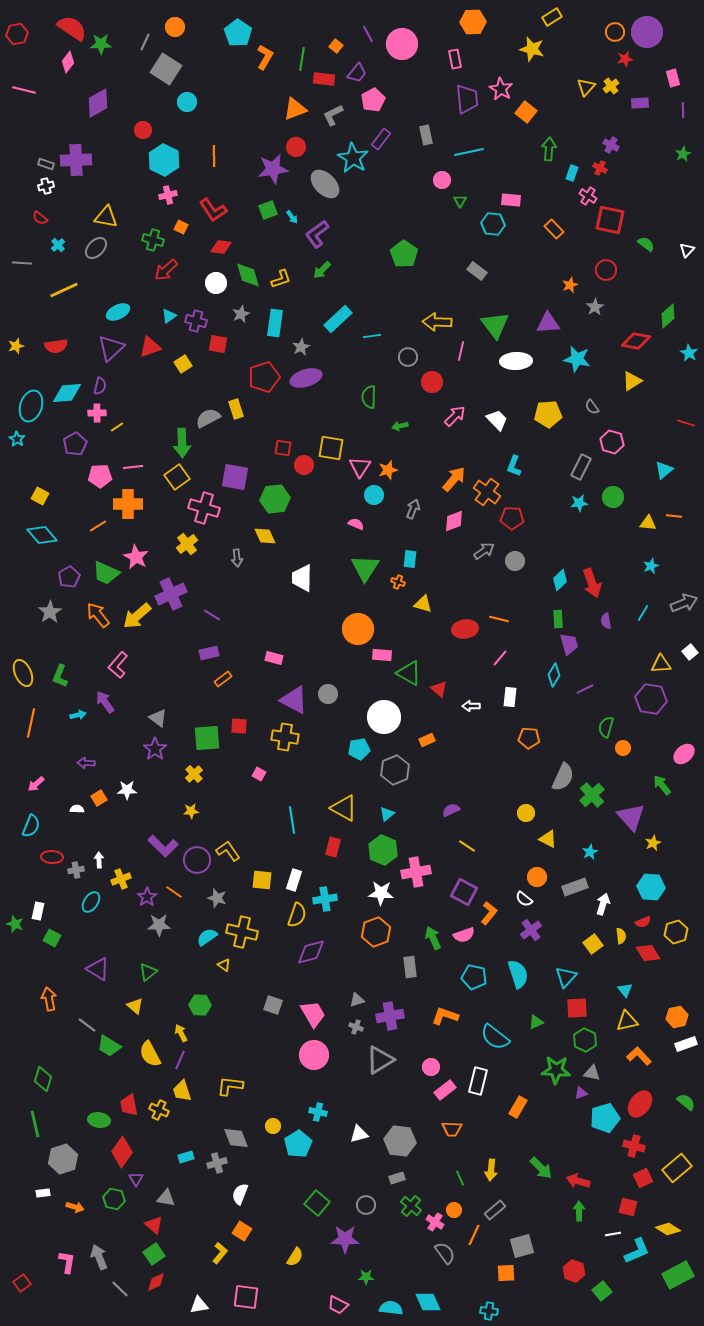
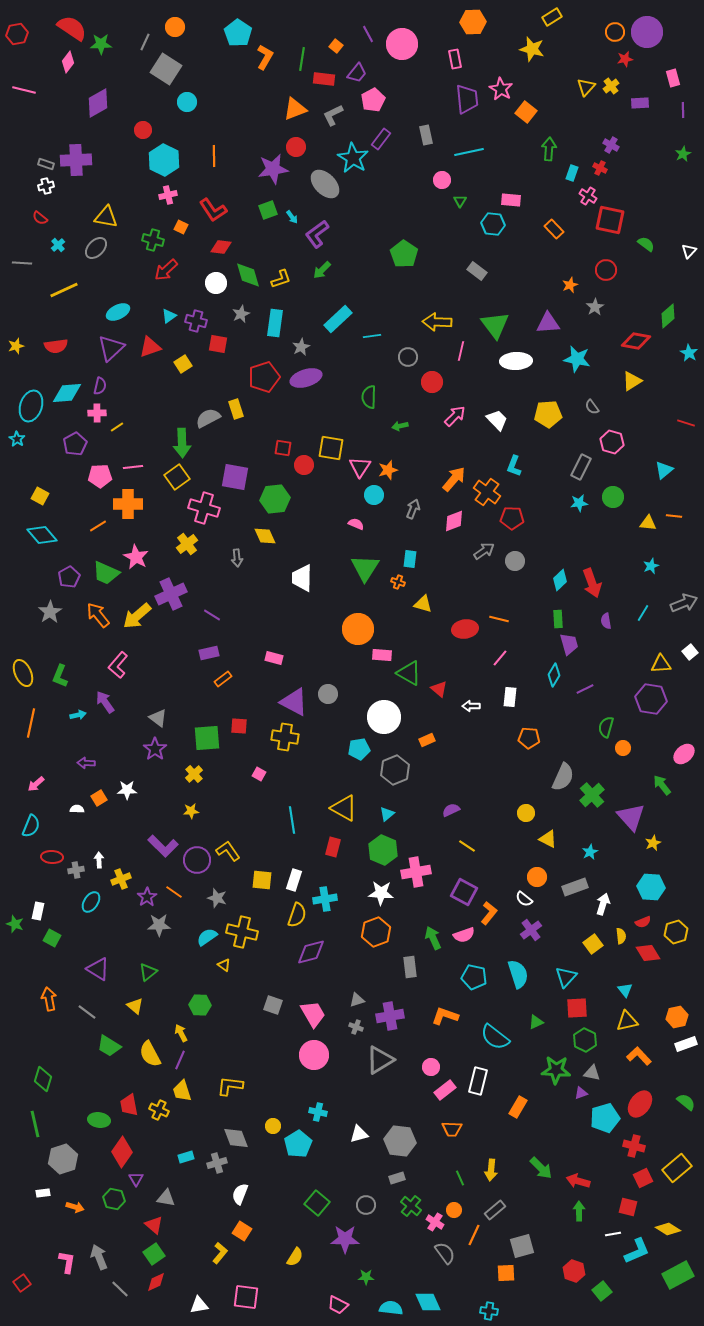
white triangle at (687, 250): moved 2 px right, 1 px down
purple triangle at (294, 700): moved 2 px down
gray line at (87, 1025): moved 13 px up
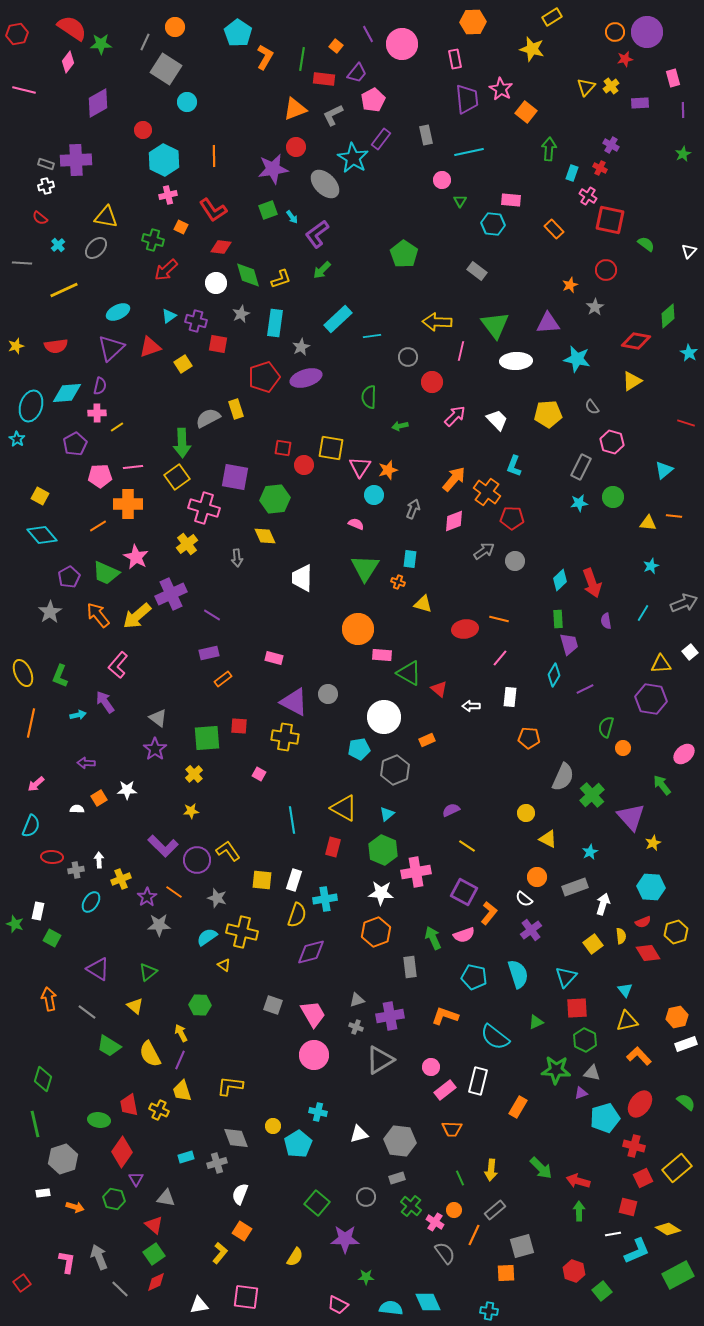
gray circle at (366, 1205): moved 8 px up
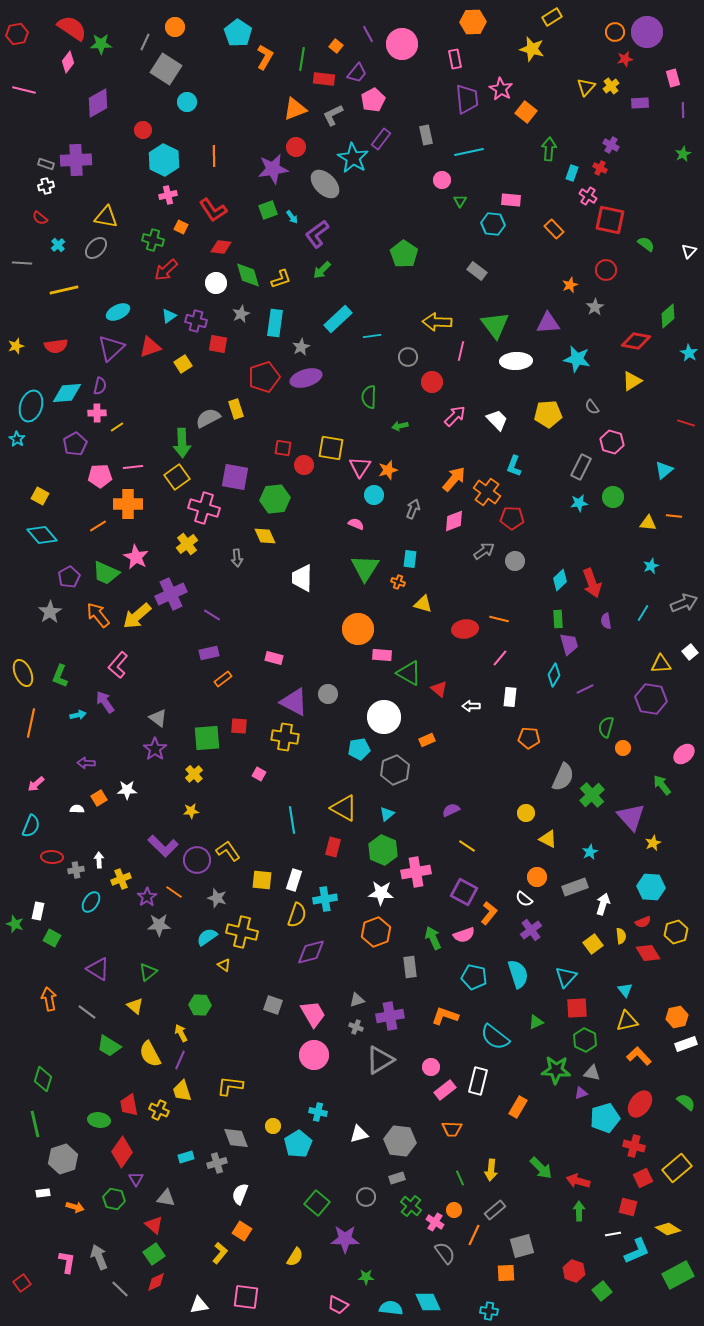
yellow line at (64, 290): rotated 12 degrees clockwise
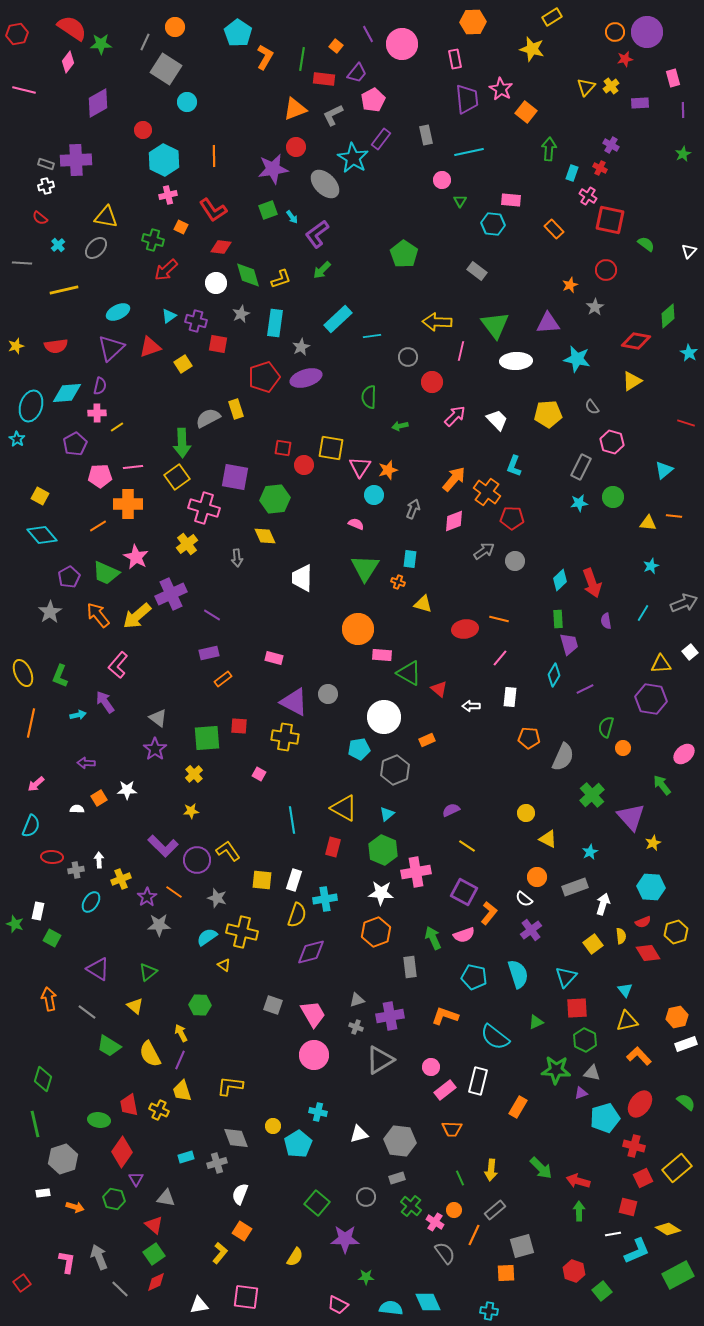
gray semicircle at (563, 777): moved 20 px up
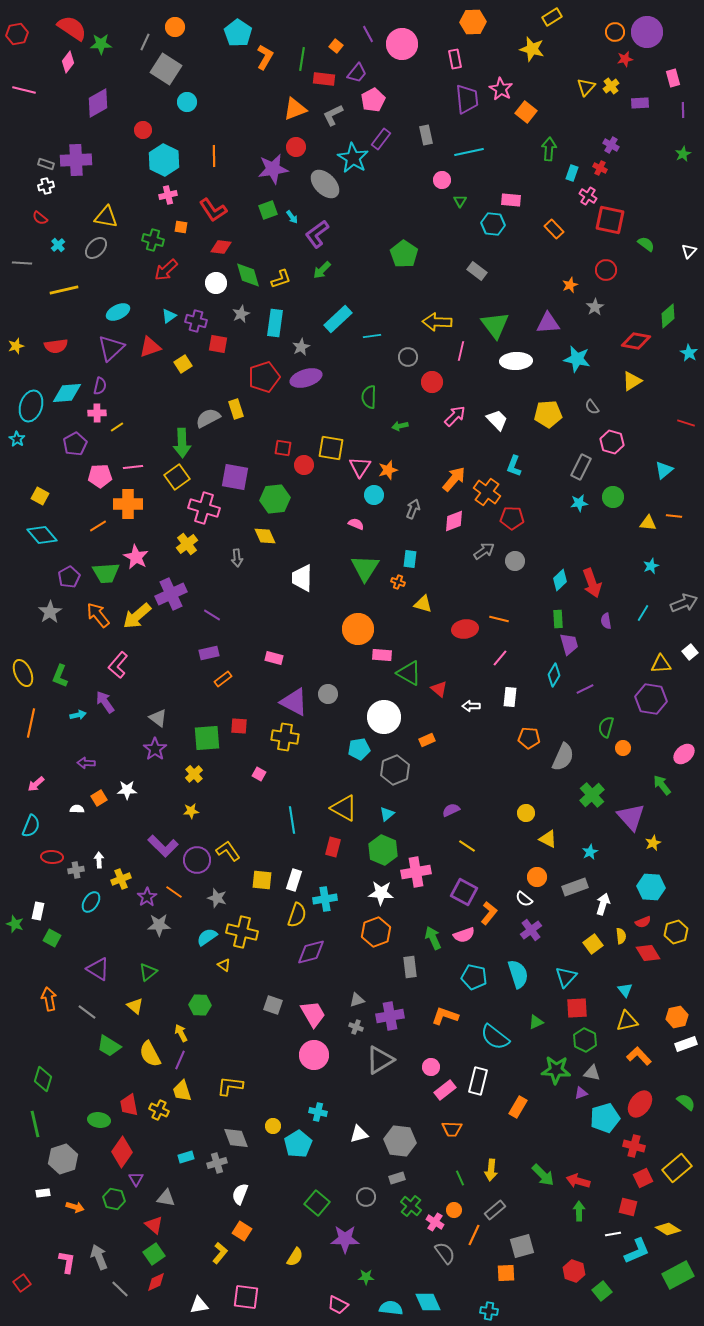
orange square at (181, 227): rotated 16 degrees counterclockwise
green trapezoid at (106, 573): rotated 28 degrees counterclockwise
green arrow at (541, 1168): moved 2 px right, 7 px down
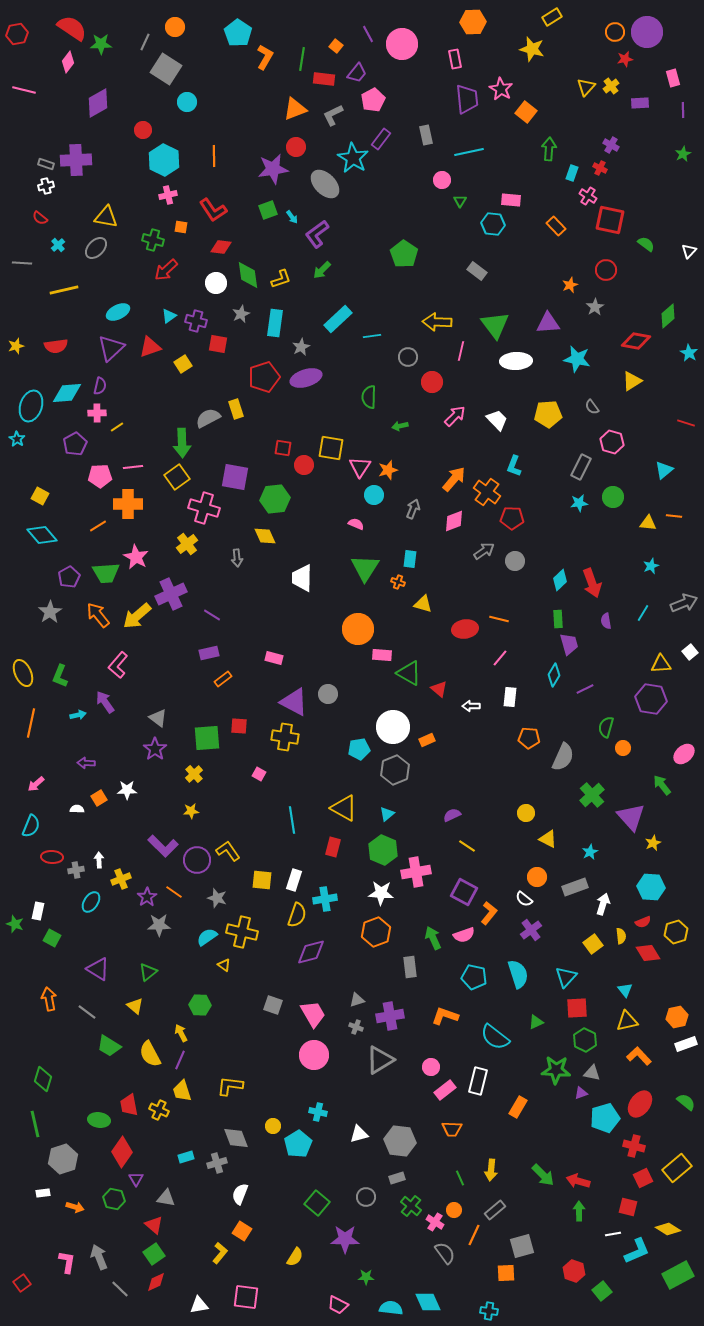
orange rectangle at (554, 229): moved 2 px right, 3 px up
green diamond at (248, 275): rotated 8 degrees clockwise
white circle at (384, 717): moved 9 px right, 10 px down
purple semicircle at (451, 810): moved 1 px right, 5 px down
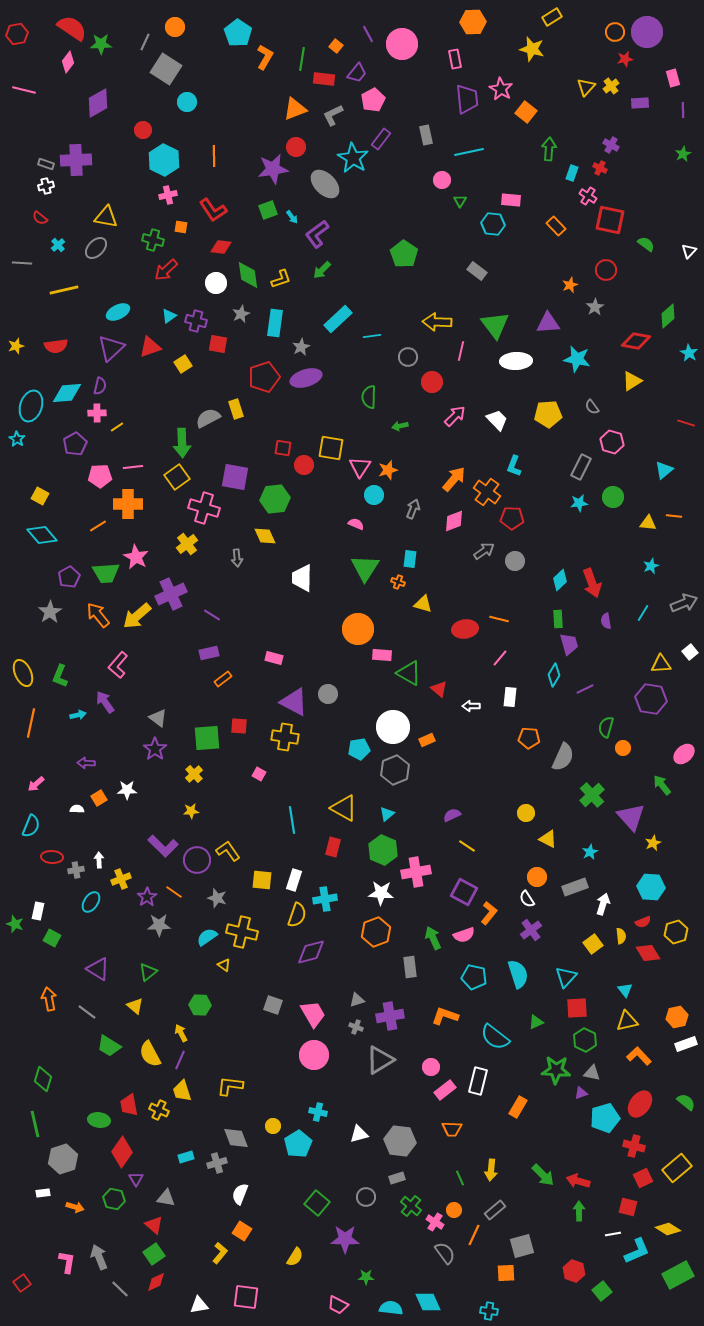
white semicircle at (524, 899): moved 3 px right; rotated 18 degrees clockwise
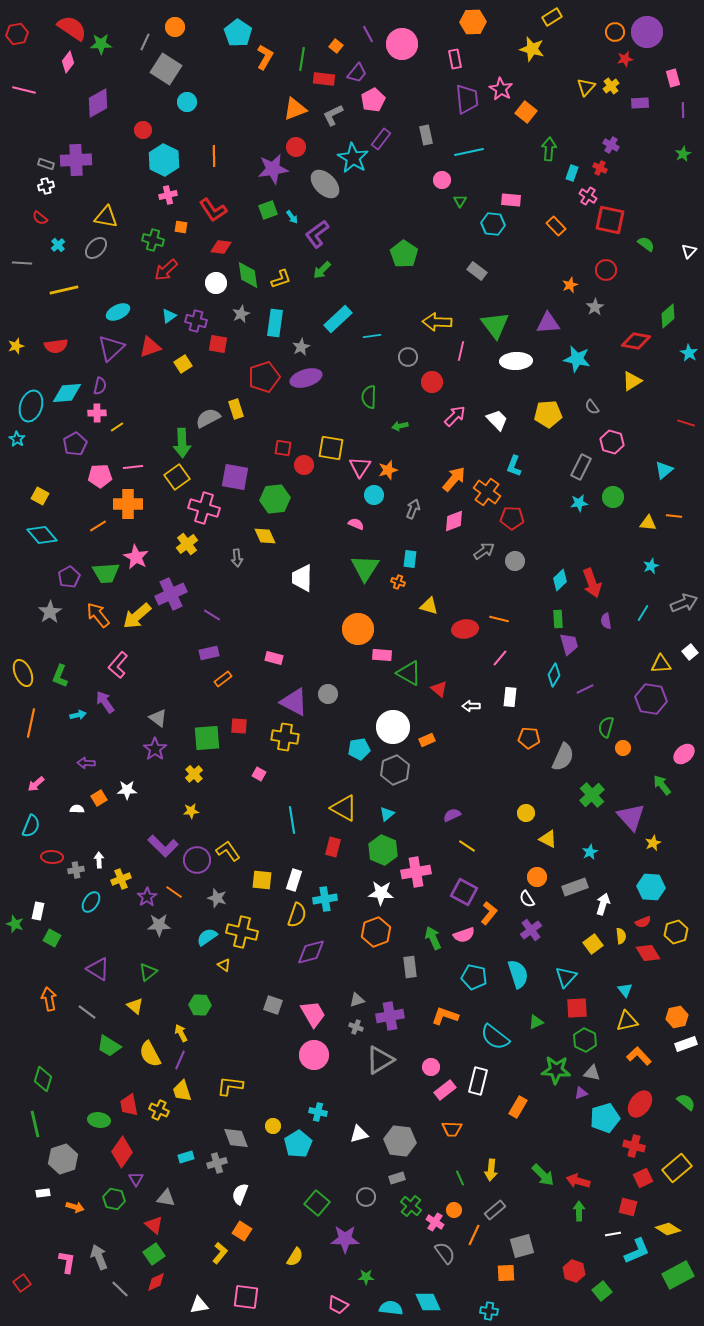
yellow triangle at (423, 604): moved 6 px right, 2 px down
